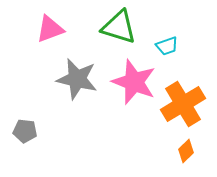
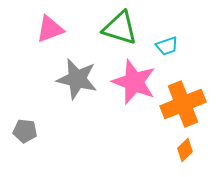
green triangle: moved 1 px right, 1 px down
orange cross: rotated 9 degrees clockwise
orange diamond: moved 1 px left, 1 px up
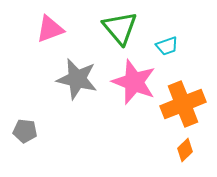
green triangle: rotated 33 degrees clockwise
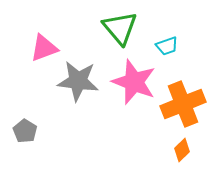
pink triangle: moved 6 px left, 19 px down
gray star: moved 1 px right, 2 px down; rotated 6 degrees counterclockwise
gray pentagon: rotated 25 degrees clockwise
orange diamond: moved 3 px left
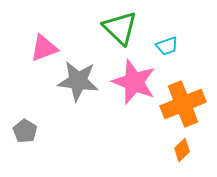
green triangle: rotated 6 degrees counterclockwise
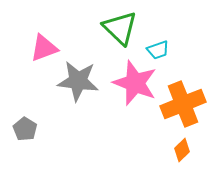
cyan trapezoid: moved 9 px left, 4 px down
pink star: moved 1 px right, 1 px down
gray pentagon: moved 2 px up
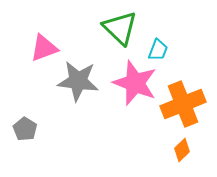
cyan trapezoid: rotated 50 degrees counterclockwise
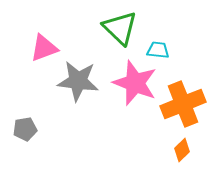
cyan trapezoid: rotated 105 degrees counterclockwise
gray pentagon: rotated 30 degrees clockwise
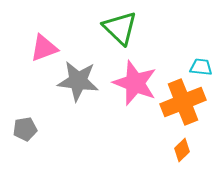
cyan trapezoid: moved 43 px right, 17 px down
orange cross: moved 2 px up
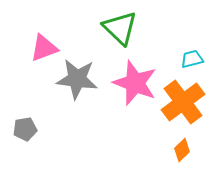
cyan trapezoid: moved 9 px left, 8 px up; rotated 20 degrees counterclockwise
gray star: moved 1 px left, 2 px up
orange cross: rotated 15 degrees counterclockwise
